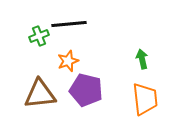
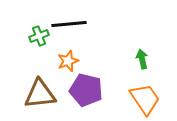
orange trapezoid: rotated 28 degrees counterclockwise
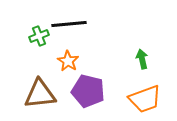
orange star: rotated 20 degrees counterclockwise
purple pentagon: moved 2 px right, 1 px down
orange trapezoid: rotated 104 degrees clockwise
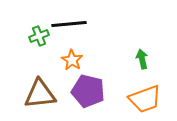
orange star: moved 4 px right, 1 px up
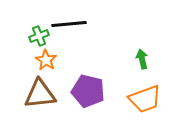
orange star: moved 26 px left
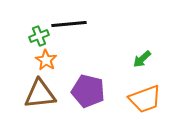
green arrow: rotated 120 degrees counterclockwise
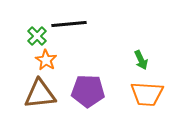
green cross: moved 2 px left; rotated 24 degrees counterclockwise
green arrow: moved 1 px left, 1 px down; rotated 72 degrees counterclockwise
purple pentagon: rotated 12 degrees counterclockwise
orange trapezoid: moved 2 px right, 5 px up; rotated 24 degrees clockwise
